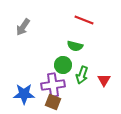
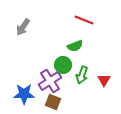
green semicircle: rotated 35 degrees counterclockwise
purple cross: moved 3 px left, 4 px up; rotated 25 degrees counterclockwise
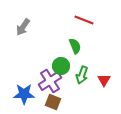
green semicircle: rotated 91 degrees counterclockwise
green circle: moved 2 px left, 1 px down
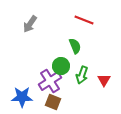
gray arrow: moved 7 px right, 3 px up
blue star: moved 2 px left, 3 px down
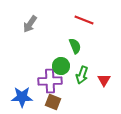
purple cross: rotated 30 degrees clockwise
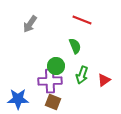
red line: moved 2 px left
green circle: moved 5 px left
red triangle: rotated 24 degrees clockwise
blue star: moved 4 px left, 2 px down
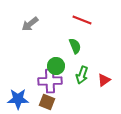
gray arrow: rotated 18 degrees clockwise
brown square: moved 6 px left
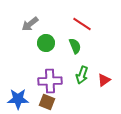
red line: moved 4 px down; rotated 12 degrees clockwise
green circle: moved 10 px left, 23 px up
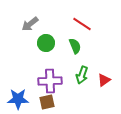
brown square: rotated 35 degrees counterclockwise
